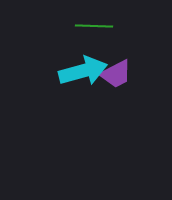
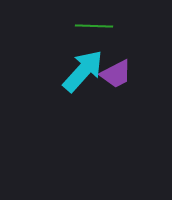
cyan arrow: rotated 33 degrees counterclockwise
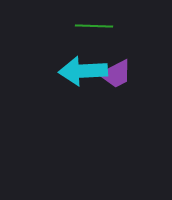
cyan arrow: rotated 135 degrees counterclockwise
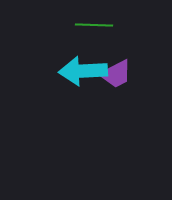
green line: moved 1 px up
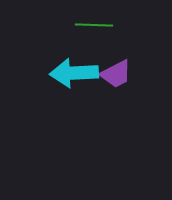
cyan arrow: moved 9 px left, 2 px down
